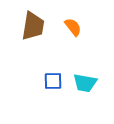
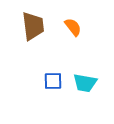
brown trapezoid: rotated 16 degrees counterclockwise
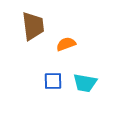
orange semicircle: moved 7 px left, 17 px down; rotated 72 degrees counterclockwise
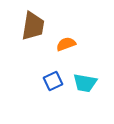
brown trapezoid: rotated 16 degrees clockwise
blue square: rotated 24 degrees counterclockwise
